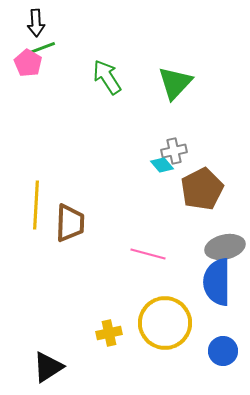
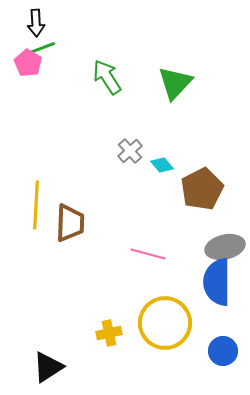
gray cross: moved 44 px left; rotated 30 degrees counterclockwise
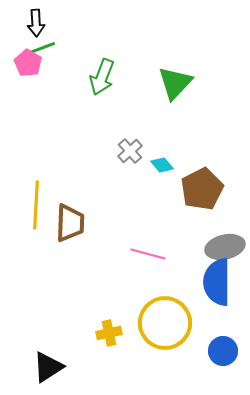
green arrow: moved 5 px left; rotated 126 degrees counterclockwise
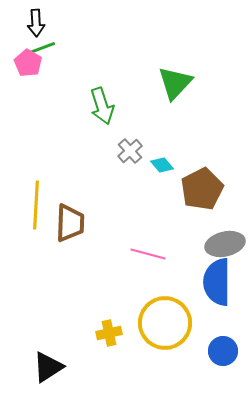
green arrow: moved 29 px down; rotated 39 degrees counterclockwise
gray ellipse: moved 3 px up
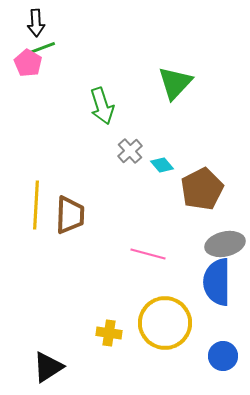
brown trapezoid: moved 8 px up
yellow cross: rotated 20 degrees clockwise
blue circle: moved 5 px down
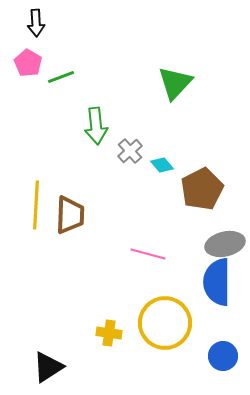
green line: moved 19 px right, 29 px down
green arrow: moved 6 px left, 20 px down; rotated 12 degrees clockwise
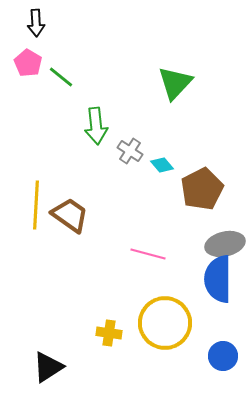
green line: rotated 60 degrees clockwise
gray cross: rotated 15 degrees counterclockwise
brown trapezoid: rotated 57 degrees counterclockwise
blue semicircle: moved 1 px right, 3 px up
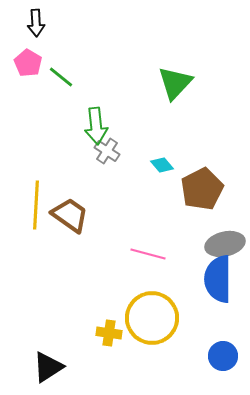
gray cross: moved 23 px left
yellow circle: moved 13 px left, 5 px up
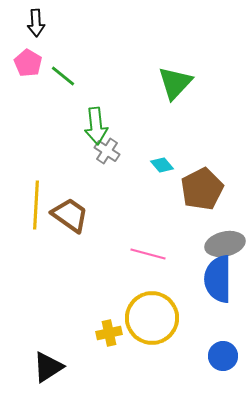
green line: moved 2 px right, 1 px up
yellow cross: rotated 20 degrees counterclockwise
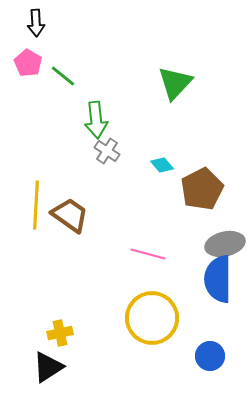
green arrow: moved 6 px up
yellow cross: moved 49 px left
blue circle: moved 13 px left
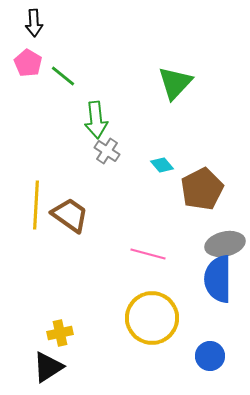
black arrow: moved 2 px left
